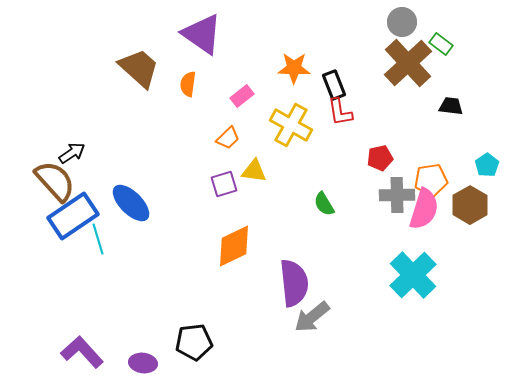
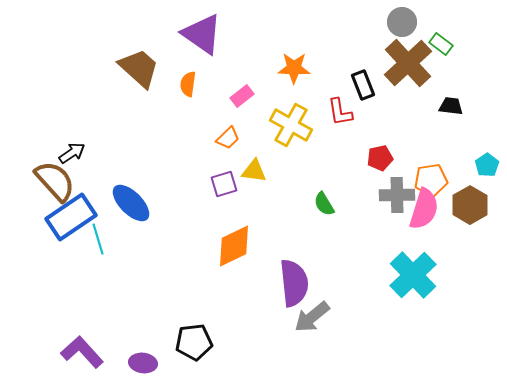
black rectangle: moved 29 px right
blue rectangle: moved 2 px left, 1 px down
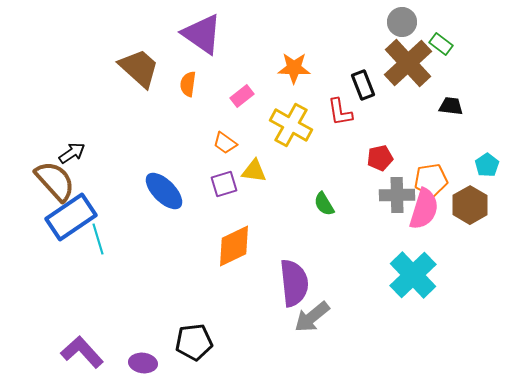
orange trapezoid: moved 3 px left, 5 px down; rotated 80 degrees clockwise
blue ellipse: moved 33 px right, 12 px up
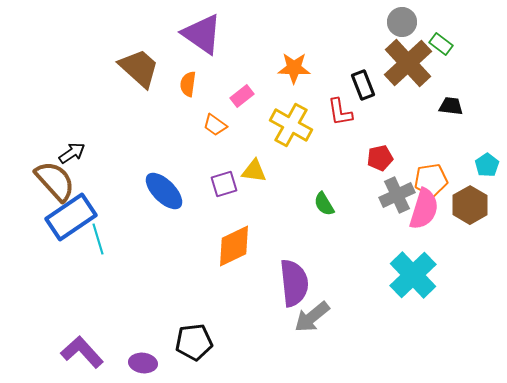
orange trapezoid: moved 10 px left, 18 px up
gray cross: rotated 24 degrees counterclockwise
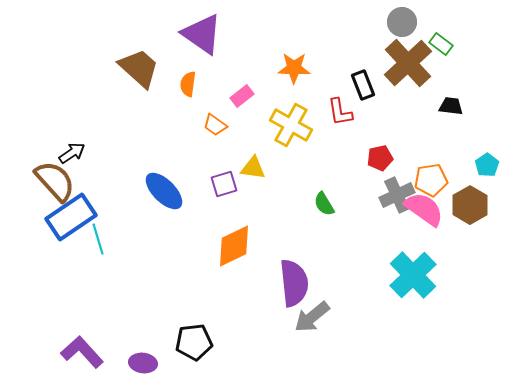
yellow triangle: moved 1 px left, 3 px up
pink semicircle: rotated 72 degrees counterclockwise
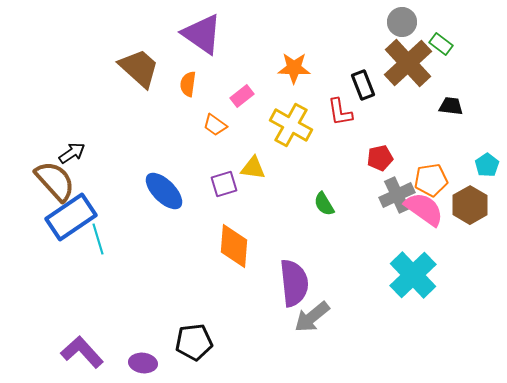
orange diamond: rotated 60 degrees counterclockwise
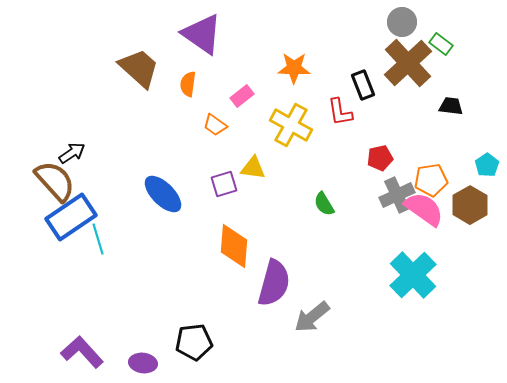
blue ellipse: moved 1 px left, 3 px down
purple semicircle: moved 20 px left; rotated 21 degrees clockwise
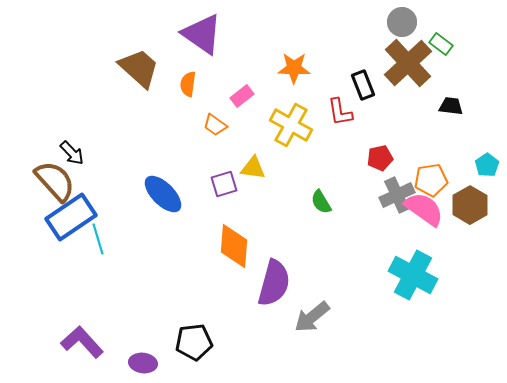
black arrow: rotated 80 degrees clockwise
green semicircle: moved 3 px left, 2 px up
cyan cross: rotated 18 degrees counterclockwise
purple L-shape: moved 10 px up
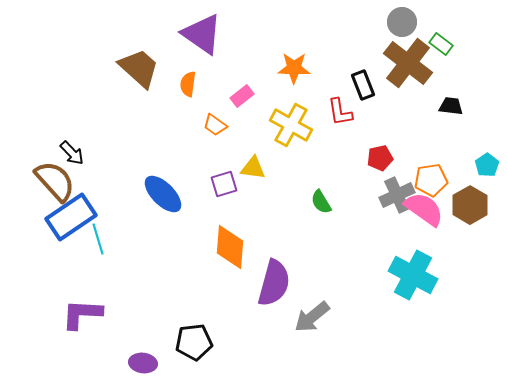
brown cross: rotated 9 degrees counterclockwise
orange diamond: moved 4 px left, 1 px down
purple L-shape: moved 28 px up; rotated 45 degrees counterclockwise
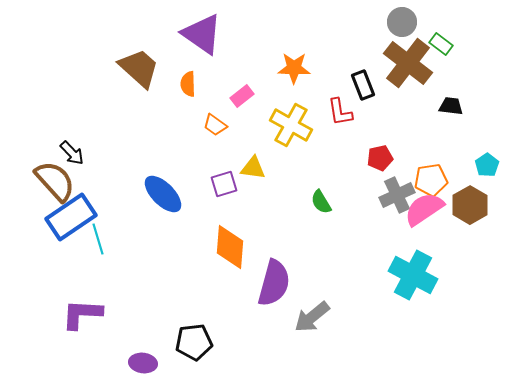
orange semicircle: rotated 10 degrees counterclockwise
pink semicircle: rotated 69 degrees counterclockwise
